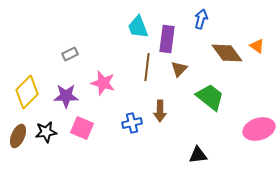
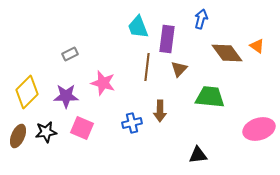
green trapezoid: rotated 32 degrees counterclockwise
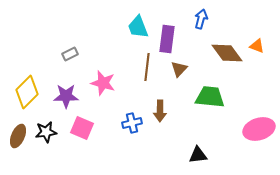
orange triangle: rotated 14 degrees counterclockwise
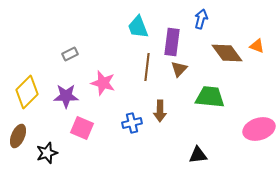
purple rectangle: moved 5 px right, 3 px down
black star: moved 1 px right, 21 px down; rotated 10 degrees counterclockwise
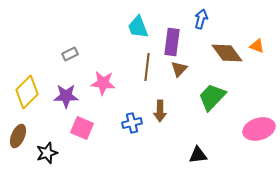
pink star: rotated 10 degrees counterclockwise
green trapezoid: moved 2 px right; rotated 52 degrees counterclockwise
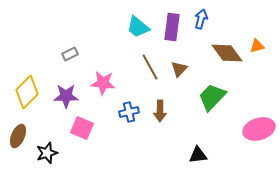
cyan trapezoid: rotated 30 degrees counterclockwise
purple rectangle: moved 15 px up
orange triangle: rotated 35 degrees counterclockwise
brown line: moved 3 px right; rotated 36 degrees counterclockwise
blue cross: moved 3 px left, 11 px up
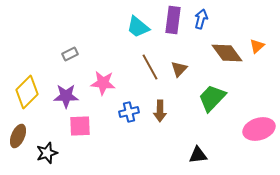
purple rectangle: moved 1 px right, 7 px up
orange triangle: rotated 28 degrees counterclockwise
green trapezoid: moved 1 px down
pink square: moved 2 px left, 2 px up; rotated 25 degrees counterclockwise
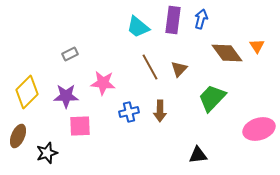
orange triangle: rotated 21 degrees counterclockwise
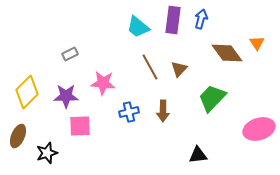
orange triangle: moved 3 px up
brown arrow: moved 3 px right
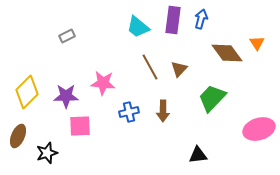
gray rectangle: moved 3 px left, 18 px up
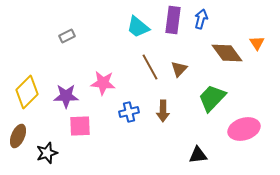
pink ellipse: moved 15 px left
